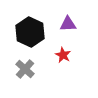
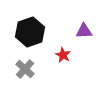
purple triangle: moved 16 px right, 7 px down
black hexagon: rotated 16 degrees clockwise
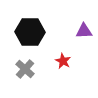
black hexagon: rotated 20 degrees clockwise
red star: moved 6 px down
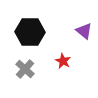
purple triangle: rotated 42 degrees clockwise
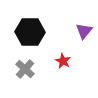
purple triangle: rotated 30 degrees clockwise
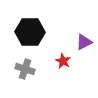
purple triangle: moved 11 px down; rotated 24 degrees clockwise
gray cross: rotated 24 degrees counterclockwise
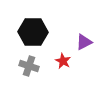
black hexagon: moved 3 px right
gray cross: moved 4 px right, 3 px up
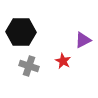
black hexagon: moved 12 px left
purple triangle: moved 1 px left, 2 px up
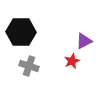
purple triangle: moved 1 px right, 1 px down
red star: moved 9 px right; rotated 21 degrees clockwise
